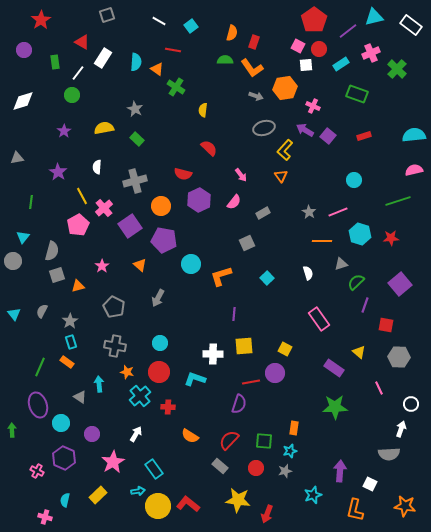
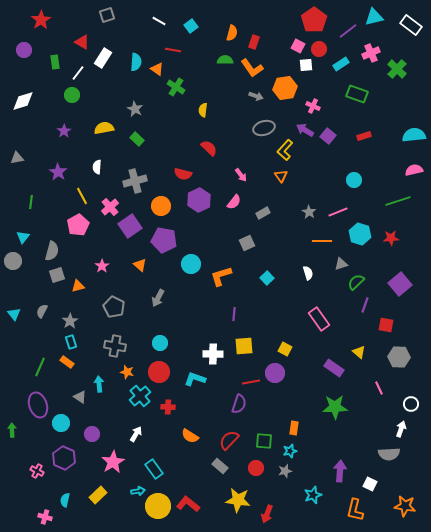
pink cross at (104, 208): moved 6 px right, 1 px up
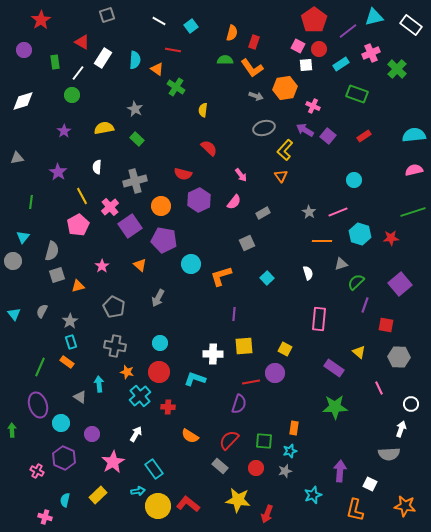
cyan semicircle at (136, 62): moved 1 px left, 2 px up
red rectangle at (364, 136): rotated 16 degrees counterclockwise
green line at (398, 201): moved 15 px right, 11 px down
pink rectangle at (319, 319): rotated 40 degrees clockwise
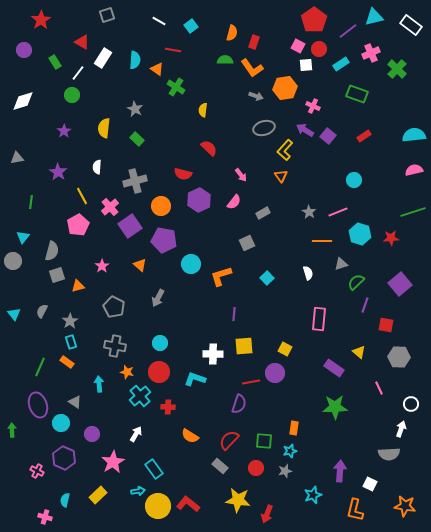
green rectangle at (55, 62): rotated 24 degrees counterclockwise
yellow semicircle at (104, 128): rotated 72 degrees counterclockwise
gray triangle at (80, 397): moved 5 px left, 5 px down
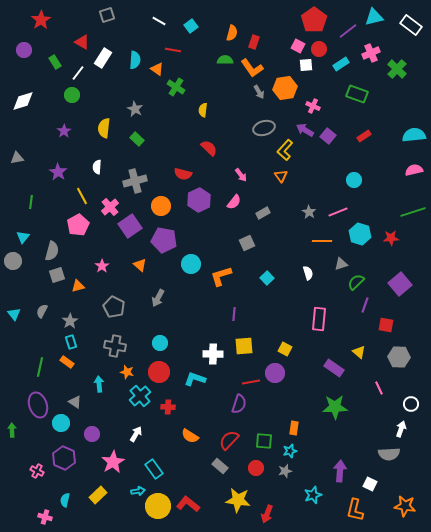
gray arrow at (256, 96): moved 3 px right, 4 px up; rotated 40 degrees clockwise
green line at (40, 367): rotated 12 degrees counterclockwise
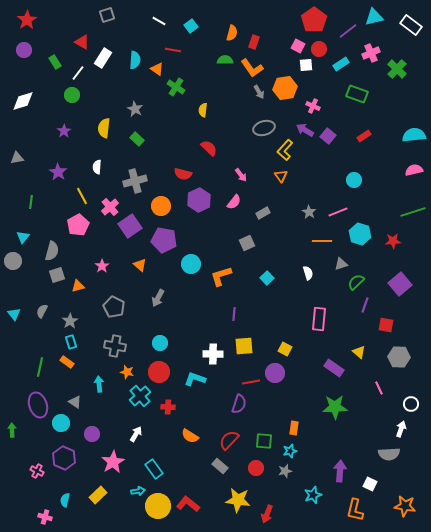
red star at (41, 20): moved 14 px left
red star at (391, 238): moved 2 px right, 3 px down
